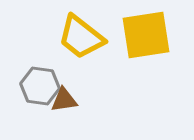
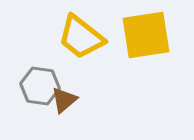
brown triangle: rotated 32 degrees counterclockwise
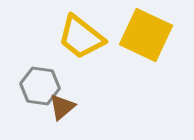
yellow square: rotated 34 degrees clockwise
brown triangle: moved 2 px left, 7 px down
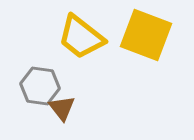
yellow square: rotated 4 degrees counterclockwise
brown triangle: moved 1 px down; rotated 28 degrees counterclockwise
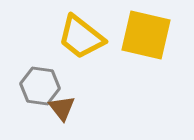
yellow square: rotated 8 degrees counterclockwise
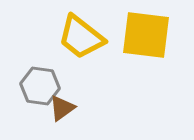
yellow square: rotated 6 degrees counterclockwise
brown triangle: rotated 32 degrees clockwise
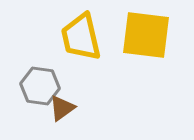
yellow trapezoid: rotated 39 degrees clockwise
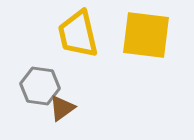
yellow trapezoid: moved 3 px left, 3 px up
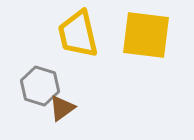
gray hexagon: rotated 9 degrees clockwise
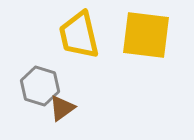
yellow trapezoid: moved 1 px right, 1 px down
